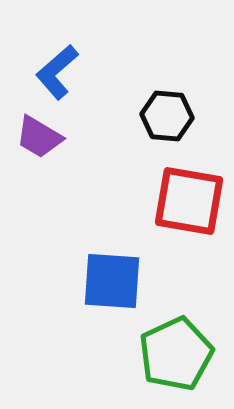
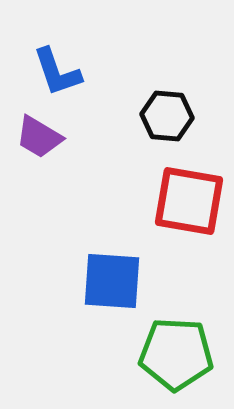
blue L-shape: rotated 68 degrees counterclockwise
green pentagon: rotated 28 degrees clockwise
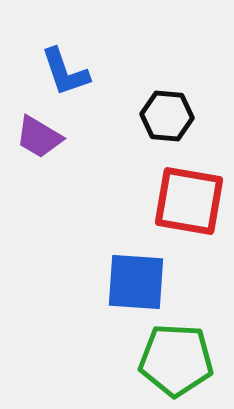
blue L-shape: moved 8 px right
blue square: moved 24 px right, 1 px down
green pentagon: moved 6 px down
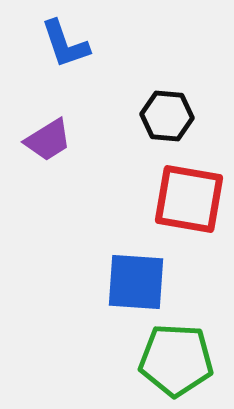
blue L-shape: moved 28 px up
purple trapezoid: moved 9 px right, 3 px down; rotated 63 degrees counterclockwise
red square: moved 2 px up
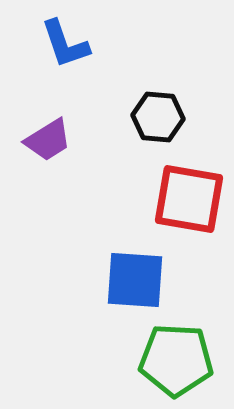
black hexagon: moved 9 px left, 1 px down
blue square: moved 1 px left, 2 px up
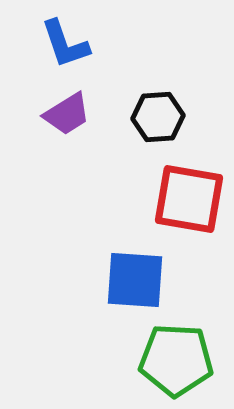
black hexagon: rotated 9 degrees counterclockwise
purple trapezoid: moved 19 px right, 26 px up
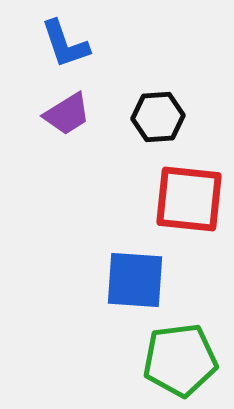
red square: rotated 4 degrees counterclockwise
green pentagon: moved 4 px right; rotated 10 degrees counterclockwise
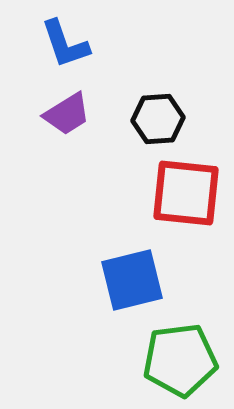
black hexagon: moved 2 px down
red square: moved 3 px left, 6 px up
blue square: moved 3 px left; rotated 18 degrees counterclockwise
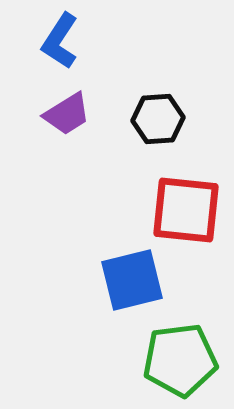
blue L-shape: moved 5 px left, 3 px up; rotated 52 degrees clockwise
red square: moved 17 px down
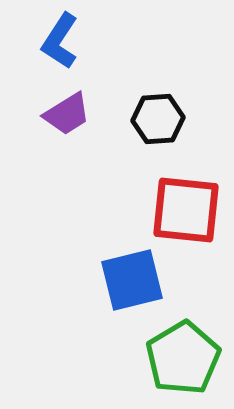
green pentagon: moved 3 px right, 2 px up; rotated 24 degrees counterclockwise
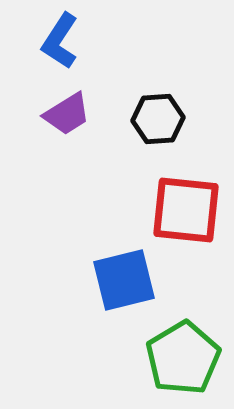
blue square: moved 8 px left
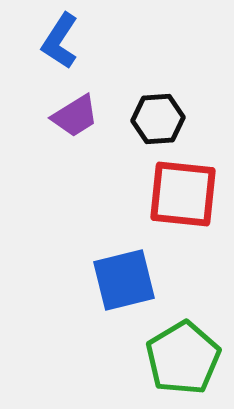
purple trapezoid: moved 8 px right, 2 px down
red square: moved 3 px left, 16 px up
